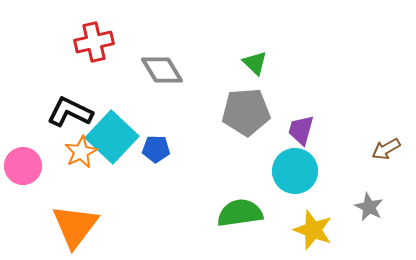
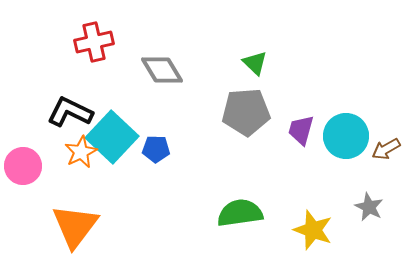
cyan circle: moved 51 px right, 35 px up
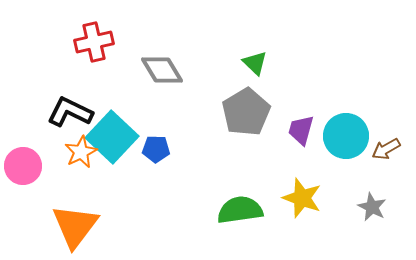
gray pentagon: rotated 27 degrees counterclockwise
gray star: moved 3 px right
green semicircle: moved 3 px up
yellow star: moved 11 px left, 32 px up
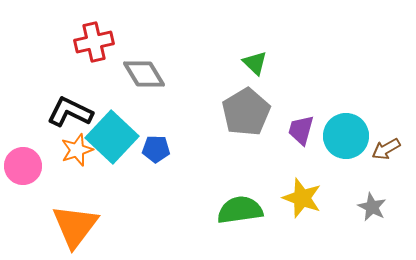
gray diamond: moved 18 px left, 4 px down
orange star: moved 4 px left, 2 px up; rotated 8 degrees clockwise
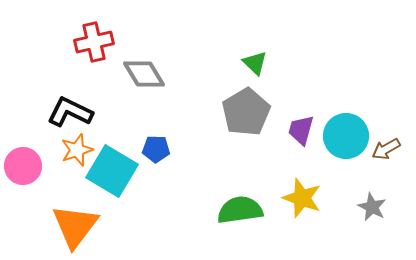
cyan square: moved 34 px down; rotated 12 degrees counterclockwise
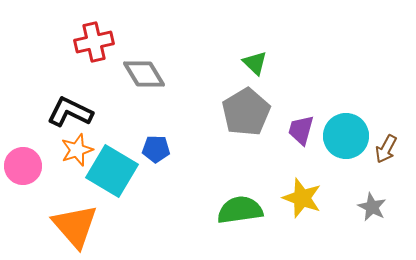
brown arrow: rotated 32 degrees counterclockwise
orange triangle: rotated 18 degrees counterclockwise
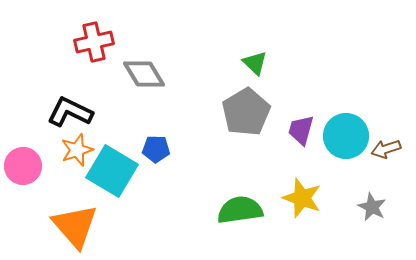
brown arrow: rotated 44 degrees clockwise
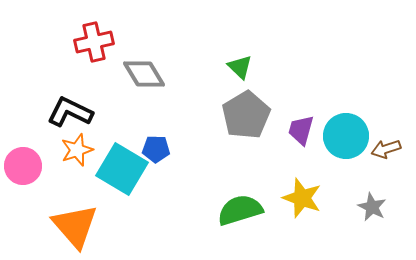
green triangle: moved 15 px left, 4 px down
gray pentagon: moved 3 px down
cyan square: moved 10 px right, 2 px up
green semicircle: rotated 9 degrees counterclockwise
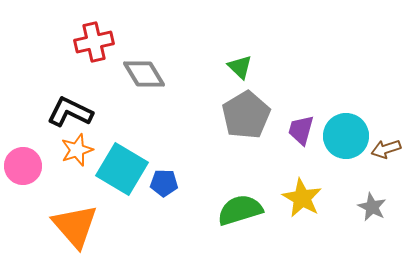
blue pentagon: moved 8 px right, 34 px down
yellow star: rotated 9 degrees clockwise
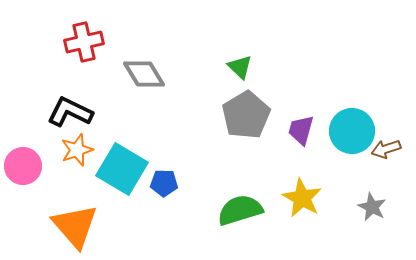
red cross: moved 10 px left
cyan circle: moved 6 px right, 5 px up
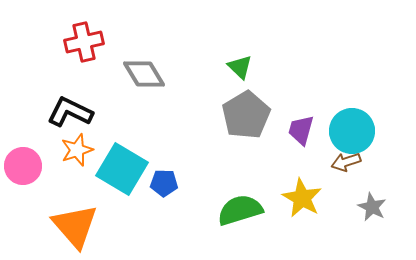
brown arrow: moved 40 px left, 13 px down
